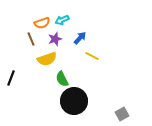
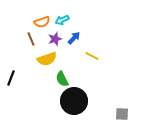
orange semicircle: moved 1 px up
blue arrow: moved 6 px left
gray square: rotated 32 degrees clockwise
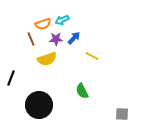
orange semicircle: moved 1 px right, 2 px down
purple star: moved 1 px right; rotated 16 degrees clockwise
green semicircle: moved 20 px right, 12 px down
black circle: moved 35 px left, 4 px down
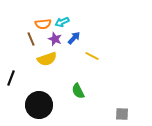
cyan arrow: moved 2 px down
orange semicircle: rotated 14 degrees clockwise
purple star: moved 1 px left; rotated 24 degrees clockwise
green semicircle: moved 4 px left
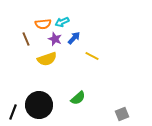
brown line: moved 5 px left
black line: moved 2 px right, 34 px down
green semicircle: moved 7 px down; rotated 105 degrees counterclockwise
gray square: rotated 24 degrees counterclockwise
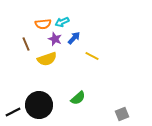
brown line: moved 5 px down
black line: rotated 42 degrees clockwise
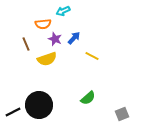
cyan arrow: moved 1 px right, 11 px up
green semicircle: moved 10 px right
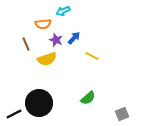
purple star: moved 1 px right, 1 px down
black circle: moved 2 px up
black line: moved 1 px right, 2 px down
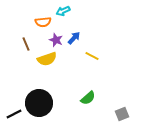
orange semicircle: moved 2 px up
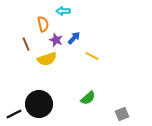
cyan arrow: rotated 24 degrees clockwise
orange semicircle: moved 2 px down; rotated 98 degrees counterclockwise
black circle: moved 1 px down
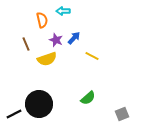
orange semicircle: moved 1 px left, 4 px up
